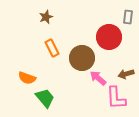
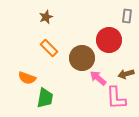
gray rectangle: moved 1 px left, 1 px up
red circle: moved 3 px down
orange rectangle: moved 3 px left; rotated 18 degrees counterclockwise
green trapezoid: rotated 50 degrees clockwise
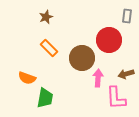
pink arrow: rotated 54 degrees clockwise
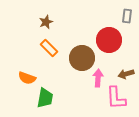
brown star: moved 5 px down
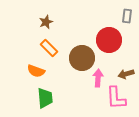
orange semicircle: moved 9 px right, 7 px up
green trapezoid: rotated 15 degrees counterclockwise
